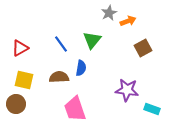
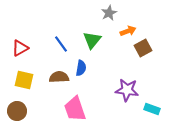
orange arrow: moved 10 px down
brown circle: moved 1 px right, 7 px down
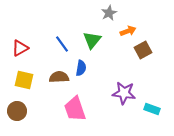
blue line: moved 1 px right
brown square: moved 2 px down
purple star: moved 3 px left, 3 px down
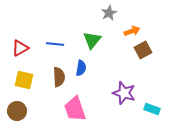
orange arrow: moved 4 px right
blue line: moved 7 px left; rotated 48 degrees counterclockwise
brown semicircle: rotated 90 degrees clockwise
purple star: rotated 10 degrees clockwise
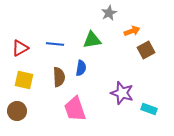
green triangle: rotated 42 degrees clockwise
brown square: moved 3 px right
purple star: moved 2 px left
cyan rectangle: moved 3 px left
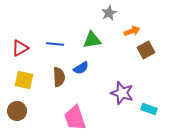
blue semicircle: rotated 49 degrees clockwise
pink trapezoid: moved 9 px down
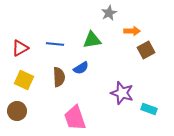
orange arrow: rotated 21 degrees clockwise
yellow square: rotated 12 degrees clockwise
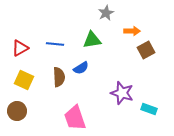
gray star: moved 3 px left
